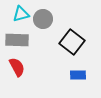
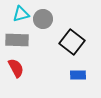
red semicircle: moved 1 px left, 1 px down
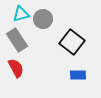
gray rectangle: rotated 55 degrees clockwise
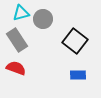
cyan triangle: moved 1 px up
black square: moved 3 px right, 1 px up
red semicircle: rotated 42 degrees counterclockwise
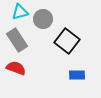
cyan triangle: moved 1 px left, 1 px up
black square: moved 8 px left
blue rectangle: moved 1 px left
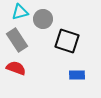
black square: rotated 20 degrees counterclockwise
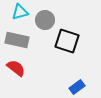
gray circle: moved 2 px right, 1 px down
gray rectangle: rotated 45 degrees counterclockwise
red semicircle: rotated 18 degrees clockwise
blue rectangle: moved 12 px down; rotated 35 degrees counterclockwise
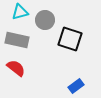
black square: moved 3 px right, 2 px up
blue rectangle: moved 1 px left, 1 px up
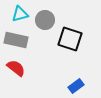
cyan triangle: moved 2 px down
gray rectangle: moved 1 px left
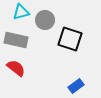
cyan triangle: moved 1 px right, 2 px up
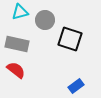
cyan triangle: moved 1 px left
gray rectangle: moved 1 px right, 4 px down
red semicircle: moved 2 px down
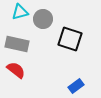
gray circle: moved 2 px left, 1 px up
